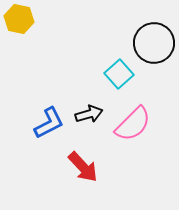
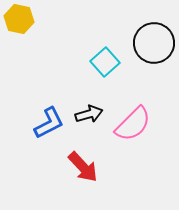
cyan square: moved 14 px left, 12 px up
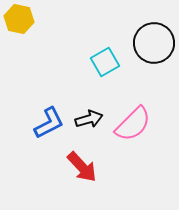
cyan square: rotated 12 degrees clockwise
black arrow: moved 5 px down
red arrow: moved 1 px left
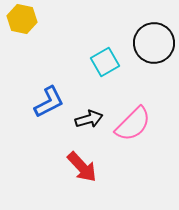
yellow hexagon: moved 3 px right
blue L-shape: moved 21 px up
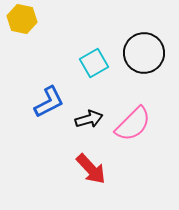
black circle: moved 10 px left, 10 px down
cyan square: moved 11 px left, 1 px down
red arrow: moved 9 px right, 2 px down
